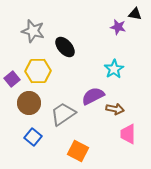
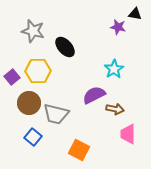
purple square: moved 2 px up
purple semicircle: moved 1 px right, 1 px up
gray trapezoid: moved 7 px left; rotated 132 degrees counterclockwise
orange square: moved 1 px right, 1 px up
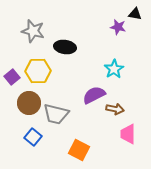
black ellipse: rotated 40 degrees counterclockwise
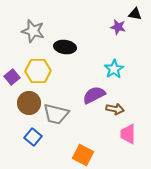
orange square: moved 4 px right, 5 px down
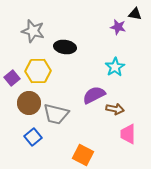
cyan star: moved 1 px right, 2 px up
purple square: moved 1 px down
blue square: rotated 12 degrees clockwise
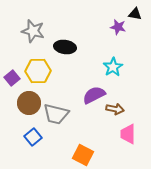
cyan star: moved 2 px left
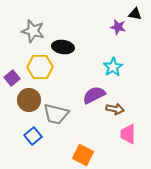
black ellipse: moved 2 px left
yellow hexagon: moved 2 px right, 4 px up
brown circle: moved 3 px up
blue square: moved 1 px up
